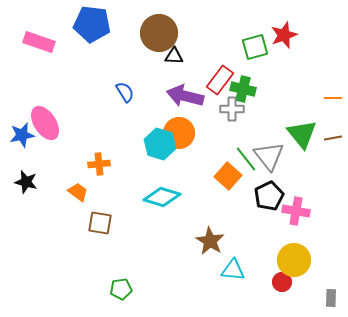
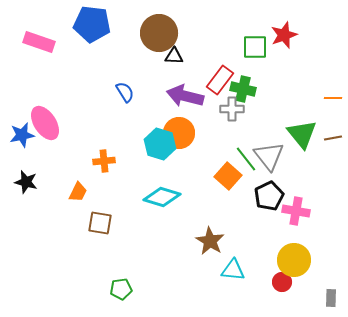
green square: rotated 16 degrees clockwise
orange cross: moved 5 px right, 3 px up
orange trapezoid: rotated 80 degrees clockwise
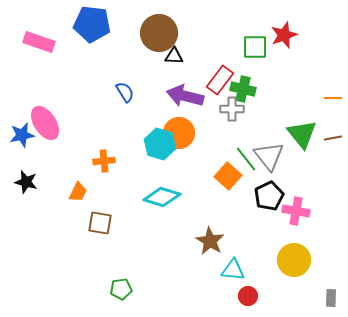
red circle: moved 34 px left, 14 px down
